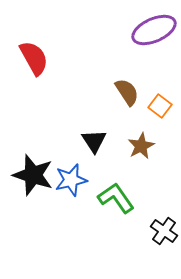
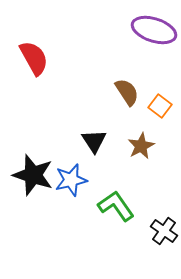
purple ellipse: rotated 42 degrees clockwise
green L-shape: moved 8 px down
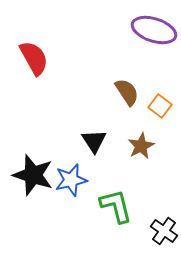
green L-shape: rotated 21 degrees clockwise
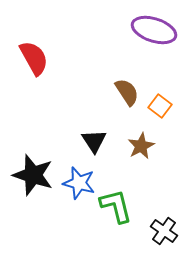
blue star: moved 8 px right, 3 px down; rotated 28 degrees clockwise
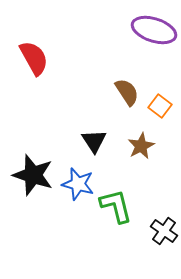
blue star: moved 1 px left, 1 px down
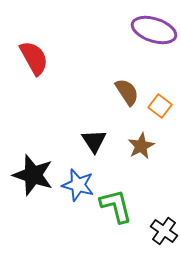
blue star: moved 1 px down
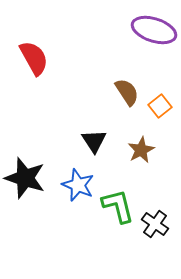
orange square: rotated 15 degrees clockwise
brown star: moved 4 px down
black star: moved 8 px left, 3 px down
blue star: rotated 8 degrees clockwise
green L-shape: moved 2 px right
black cross: moved 9 px left, 7 px up
